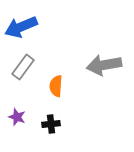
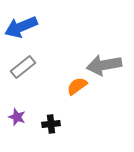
gray rectangle: rotated 15 degrees clockwise
orange semicircle: moved 21 px right; rotated 50 degrees clockwise
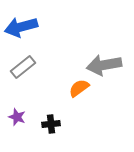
blue arrow: rotated 8 degrees clockwise
orange semicircle: moved 2 px right, 2 px down
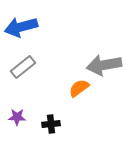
purple star: rotated 18 degrees counterclockwise
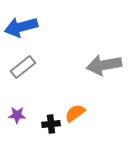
orange semicircle: moved 4 px left, 25 px down
purple star: moved 2 px up
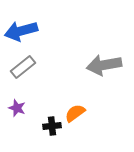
blue arrow: moved 4 px down
purple star: moved 7 px up; rotated 18 degrees clockwise
black cross: moved 1 px right, 2 px down
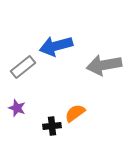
blue arrow: moved 35 px right, 15 px down
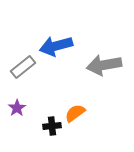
purple star: rotated 18 degrees clockwise
